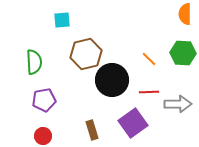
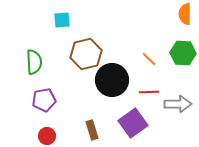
red circle: moved 4 px right
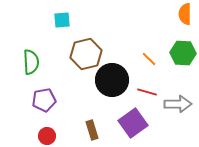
green semicircle: moved 3 px left
red line: moved 2 px left; rotated 18 degrees clockwise
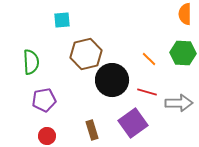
gray arrow: moved 1 px right, 1 px up
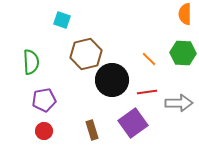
cyan square: rotated 24 degrees clockwise
red line: rotated 24 degrees counterclockwise
red circle: moved 3 px left, 5 px up
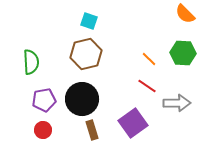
orange semicircle: rotated 45 degrees counterclockwise
cyan square: moved 27 px right, 1 px down
black circle: moved 30 px left, 19 px down
red line: moved 6 px up; rotated 42 degrees clockwise
gray arrow: moved 2 px left
red circle: moved 1 px left, 1 px up
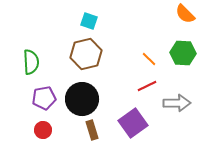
red line: rotated 60 degrees counterclockwise
purple pentagon: moved 2 px up
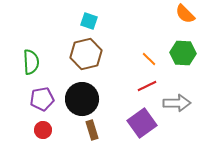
purple pentagon: moved 2 px left, 1 px down
purple square: moved 9 px right
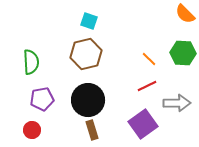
black circle: moved 6 px right, 1 px down
purple square: moved 1 px right, 1 px down
red circle: moved 11 px left
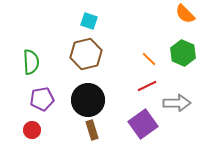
green hexagon: rotated 20 degrees clockwise
